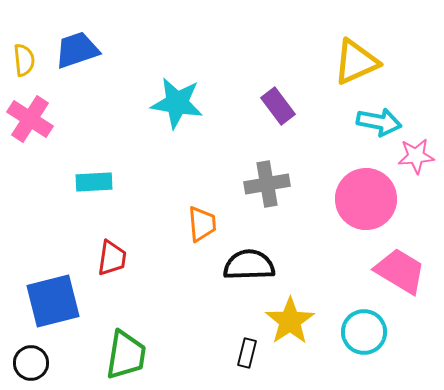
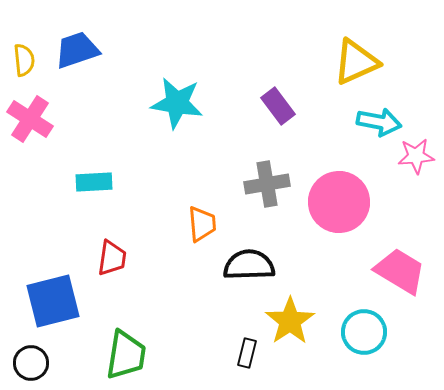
pink circle: moved 27 px left, 3 px down
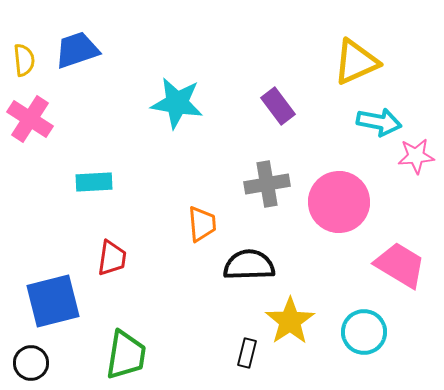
pink trapezoid: moved 6 px up
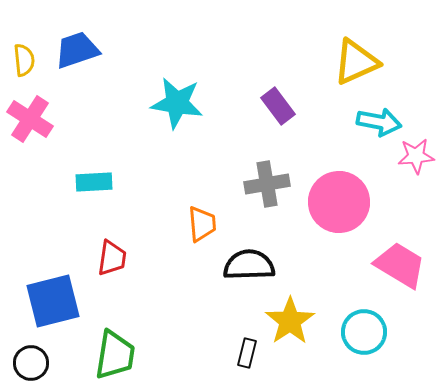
green trapezoid: moved 11 px left
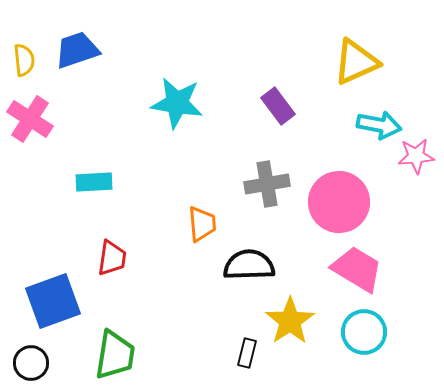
cyan arrow: moved 3 px down
pink trapezoid: moved 43 px left, 4 px down
blue square: rotated 6 degrees counterclockwise
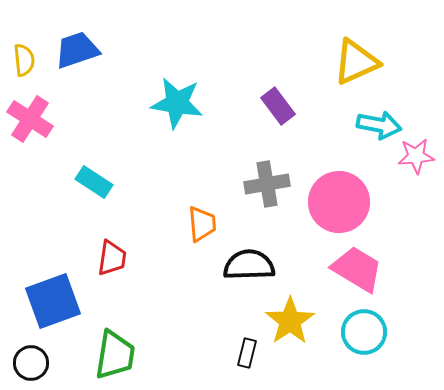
cyan rectangle: rotated 36 degrees clockwise
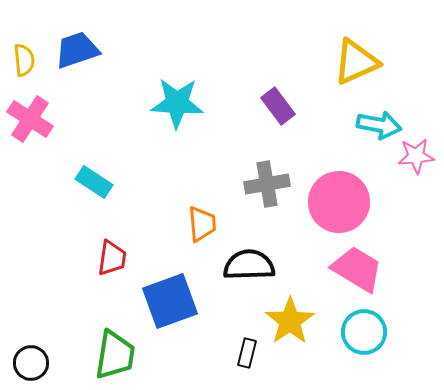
cyan star: rotated 6 degrees counterclockwise
blue square: moved 117 px right
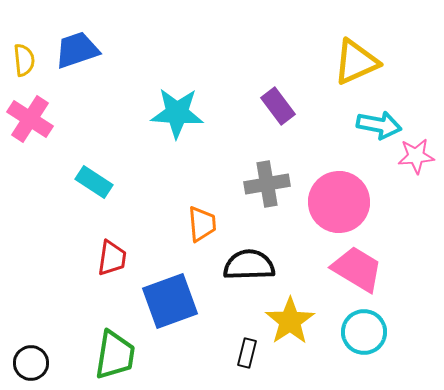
cyan star: moved 10 px down
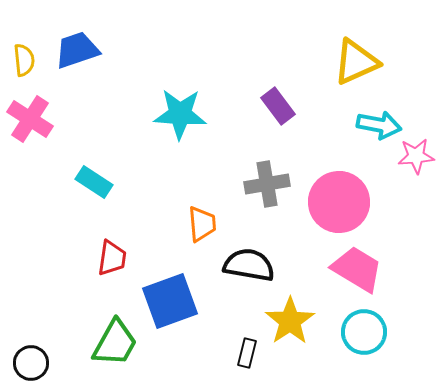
cyan star: moved 3 px right, 1 px down
black semicircle: rotated 12 degrees clockwise
green trapezoid: moved 12 px up; rotated 20 degrees clockwise
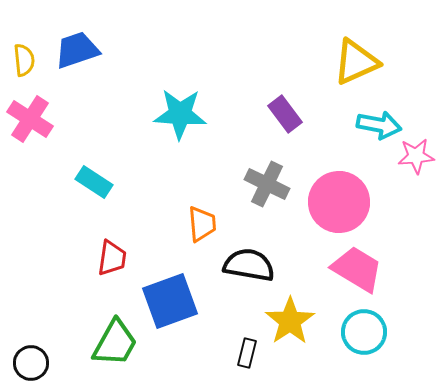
purple rectangle: moved 7 px right, 8 px down
gray cross: rotated 36 degrees clockwise
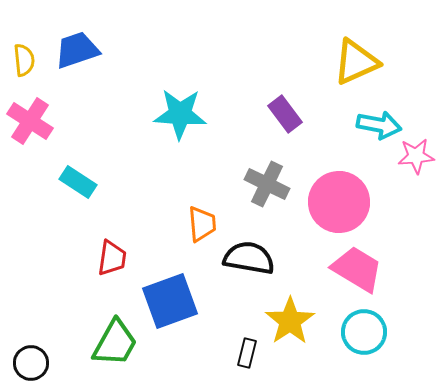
pink cross: moved 2 px down
cyan rectangle: moved 16 px left
black semicircle: moved 7 px up
